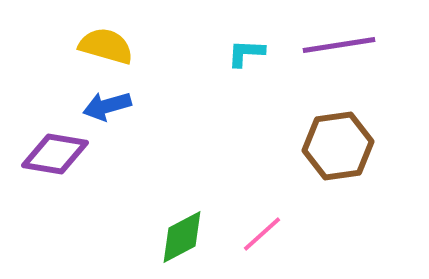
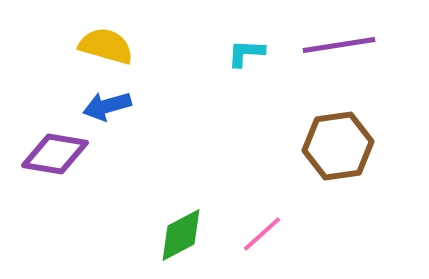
green diamond: moved 1 px left, 2 px up
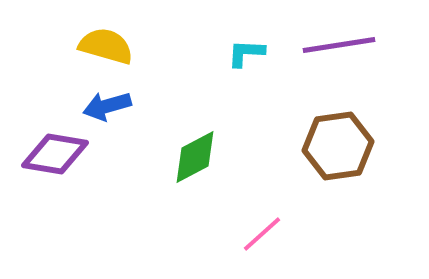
green diamond: moved 14 px right, 78 px up
